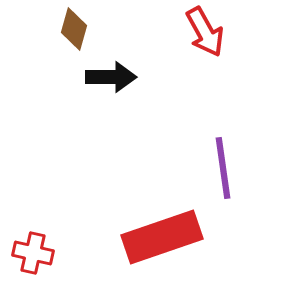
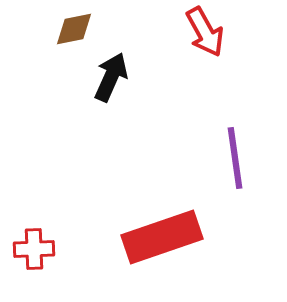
brown diamond: rotated 63 degrees clockwise
black arrow: rotated 66 degrees counterclockwise
purple line: moved 12 px right, 10 px up
red cross: moved 1 px right, 4 px up; rotated 15 degrees counterclockwise
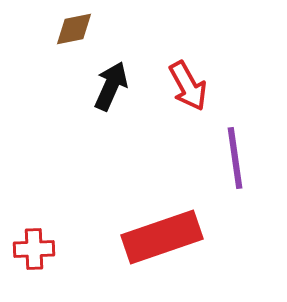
red arrow: moved 17 px left, 54 px down
black arrow: moved 9 px down
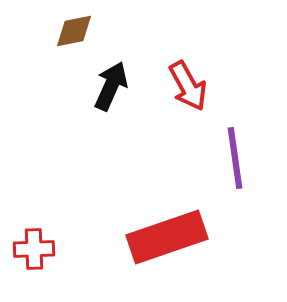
brown diamond: moved 2 px down
red rectangle: moved 5 px right
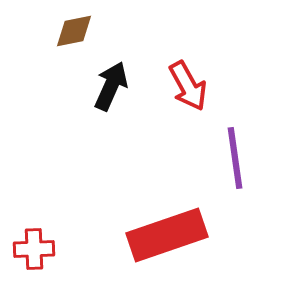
red rectangle: moved 2 px up
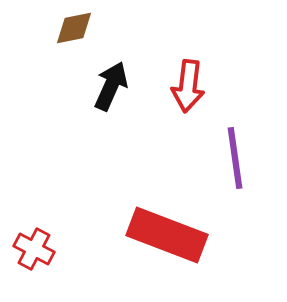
brown diamond: moved 3 px up
red arrow: rotated 36 degrees clockwise
red rectangle: rotated 40 degrees clockwise
red cross: rotated 30 degrees clockwise
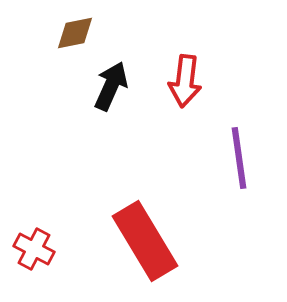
brown diamond: moved 1 px right, 5 px down
red arrow: moved 3 px left, 5 px up
purple line: moved 4 px right
red rectangle: moved 22 px left, 6 px down; rotated 38 degrees clockwise
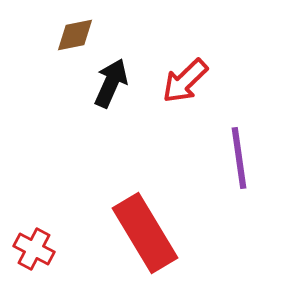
brown diamond: moved 2 px down
red arrow: rotated 39 degrees clockwise
black arrow: moved 3 px up
red rectangle: moved 8 px up
